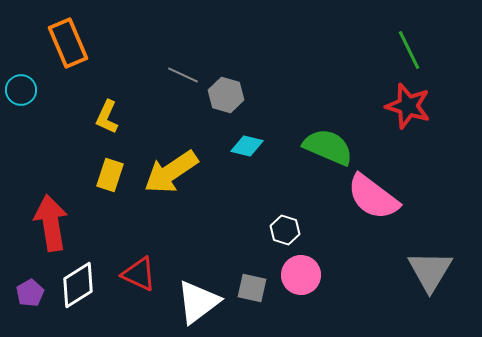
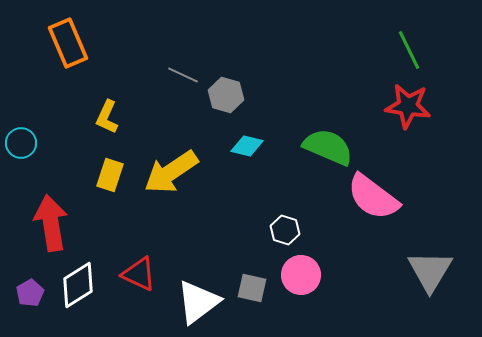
cyan circle: moved 53 px down
red star: rotated 9 degrees counterclockwise
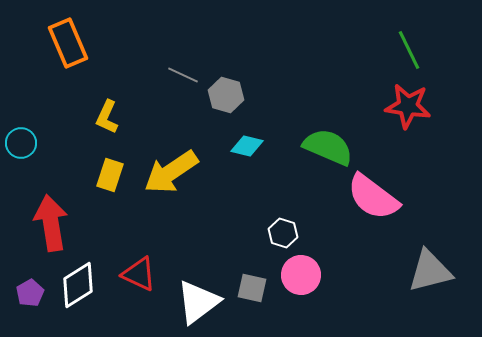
white hexagon: moved 2 px left, 3 px down
gray triangle: rotated 45 degrees clockwise
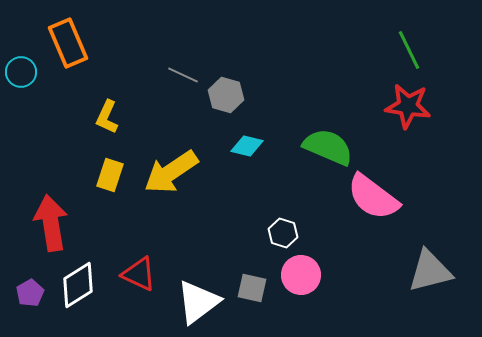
cyan circle: moved 71 px up
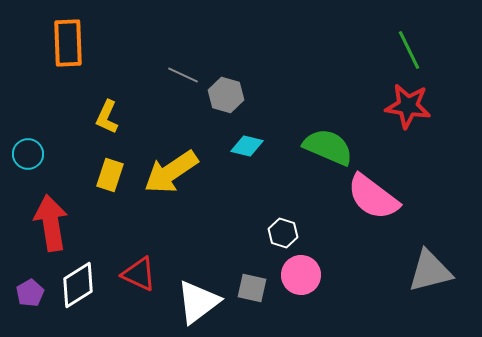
orange rectangle: rotated 21 degrees clockwise
cyan circle: moved 7 px right, 82 px down
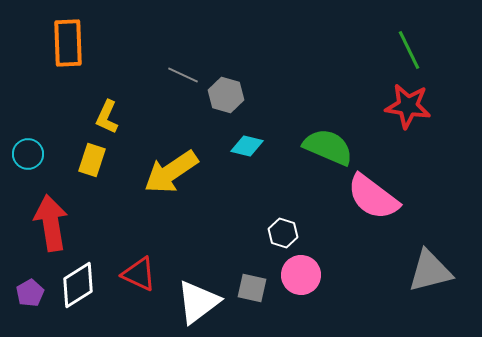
yellow rectangle: moved 18 px left, 15 px up
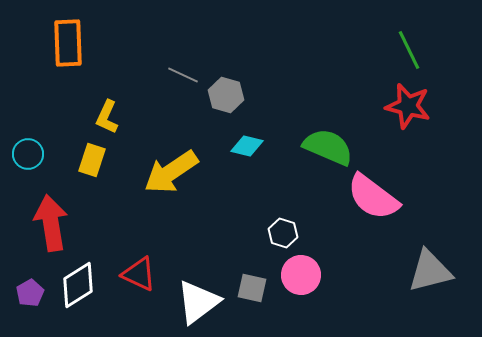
red star: rotated 6 degrees clockwise
